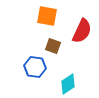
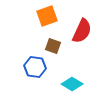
orange square: rotated 30 degrees counterclockwise
cyan diamond: moved 4 px right; rotated 65 degrees clockwise
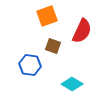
blue hexagon: moved 5 px left, 2 px up
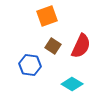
red semicircle: moved 1 px left, 15 px down
brown square: rotated 14 degrees clockwise
